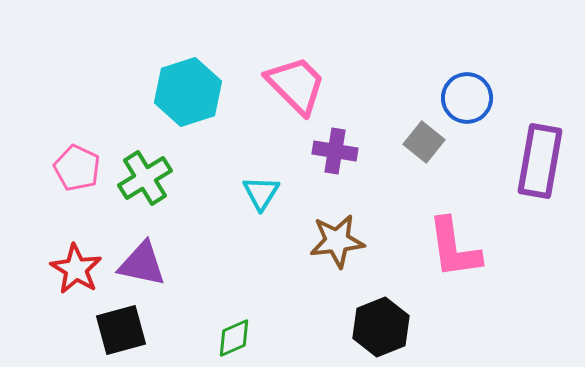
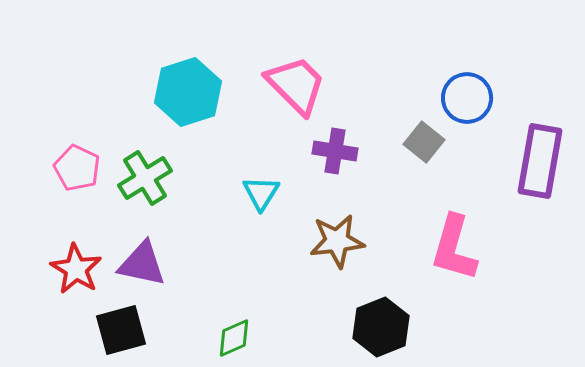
pink L-shape: rotated 24 degrees clockwise
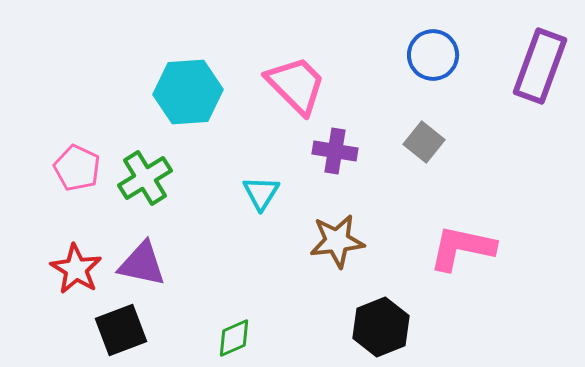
cyan hexagon: rotated 14 degrees clockwise
blue circle: moved 34 px left, 43 px up
purple rectangle: moved 95 px up; rotated 10 degrees clockwise
pink L-shape: moved 8 px right; rotated 86 degrees clockwise
black square: rotated 6 degrees counterclockwise
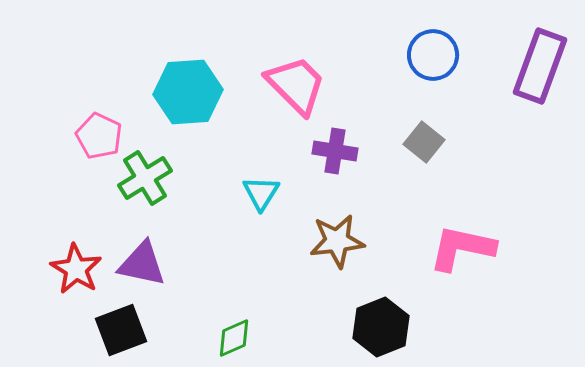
pink pentagon: moved 22 px right, 32 px up
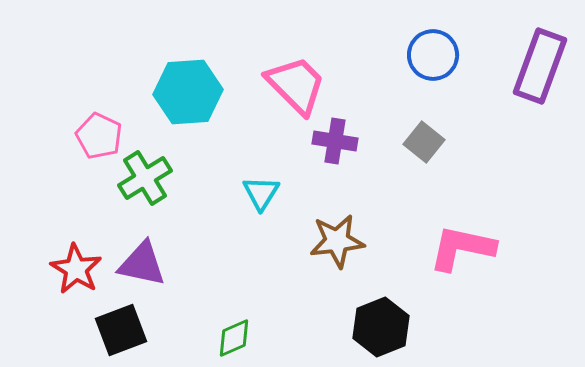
purple cross: moved 10 px up
